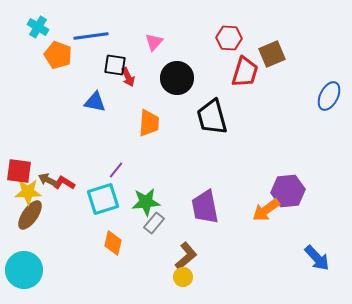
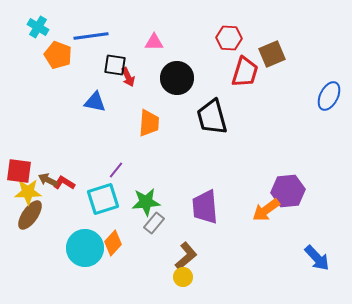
pink triangle: rotated 48 degrees clockwise
purple trapezoid: rotated 6 degrees clockwise
orange diamond: rotated 30 degrees clockwise
cyan circle: moved 61 px right, 22 px up
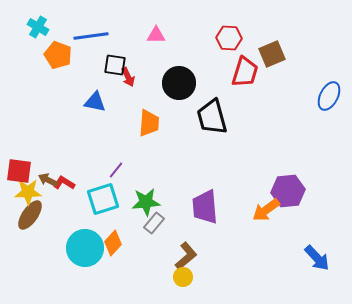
pink triangle: moved 2 px right, 7 px up
black circle: moved 2 px right, 5 px down
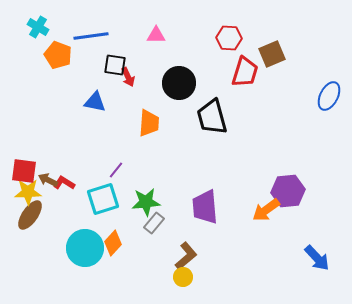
red square: moved 5 px right
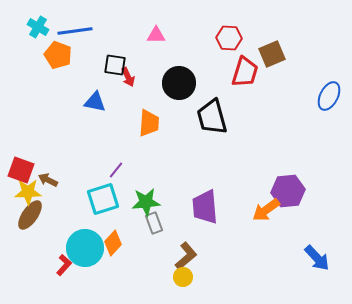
blue line: moved 16 px left, 5 px up
red square: moved 3 px left, 1 px up; rotated 12 degrees clockwise
red L-shape: moved 82 px down; rotated 100 degrees clockwise
gray rectangle: rotated 60 degrees counterclockwise
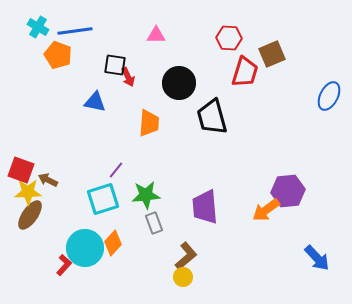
green star: moved 7 px up
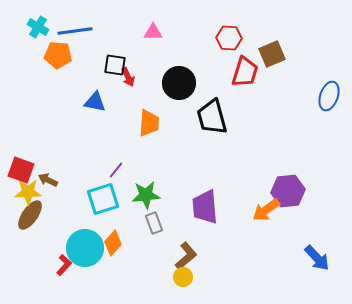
pink triangle: moved 3 px left, 3 px up
orange pentagon: rotated 16 degrees counterclockwise
blue ellipse: rotated 8 degrees counterclockwise
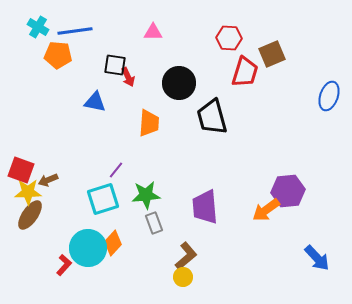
brown arrow: rotated 48 degrees counterclockwise
cyan circle: moved 3 px right
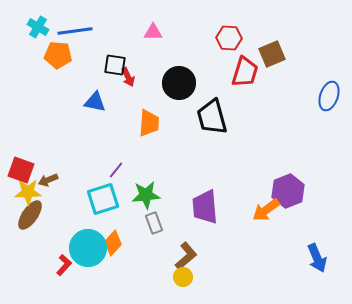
purple hexagon: rotated 16 degrees counterclockwise
blue arrow: rotated 20 degrees clockwise
